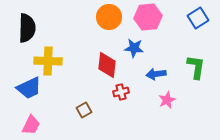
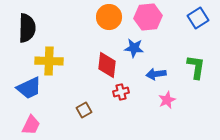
yellow cross: moved 1 px right
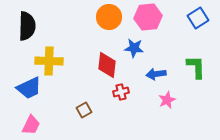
black semicircle: moved 2 px up
green L-shape: rotated 10 degrees counterclockwise
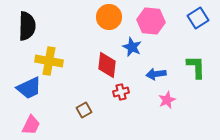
pink hexagon: moved 3 px right, 4 px down; rotated 12 degrees clockwise
blue star: moved 2 px left, 1 px up; rotated 18 degrees clockwise
yellow cross: rotated 8 degrees clockwise
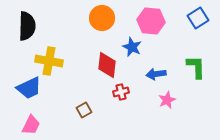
orange circle: moved 7 px left, 1 px down
